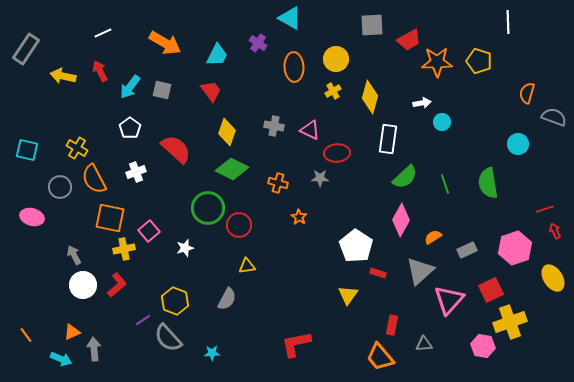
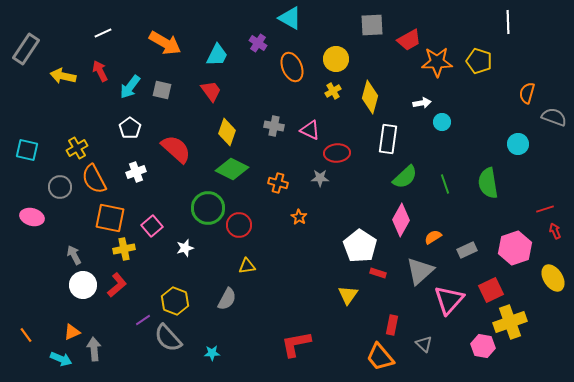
orange ellipse at (294, 67): moved 2 px left; rotated 20 degrees counterclockwise
yellow cross at (77, 148): rotated 30 degrees clockwise
pink square at (149, 231): moved 3 px right, 5 px up
white pentagon at (356, 246): moved 4 px right
gray triangle at (424, 344): rotated 48 degrees clockwise
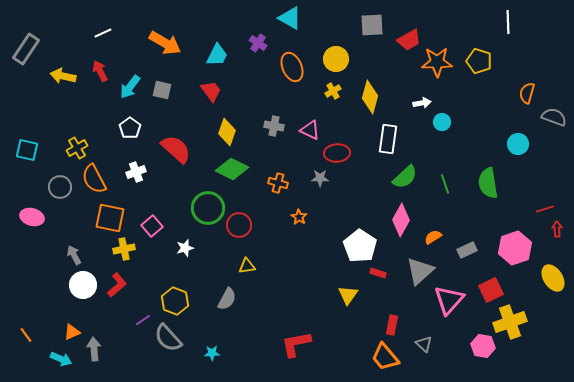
red arrow at (555, 231): moved 2 px right, 2 px up; rotated 21 degrees clockwise
orange trapezoid at (380, 357): moved 5 px right
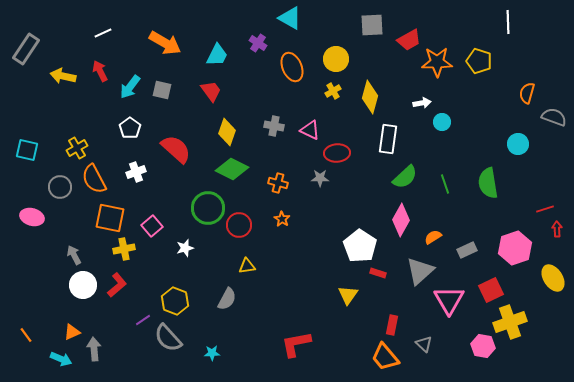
orange star at (299, 217): moved 17 px left, 2 px down
pink triangle at (449, 300): rotated 12 degrees counterclockwise
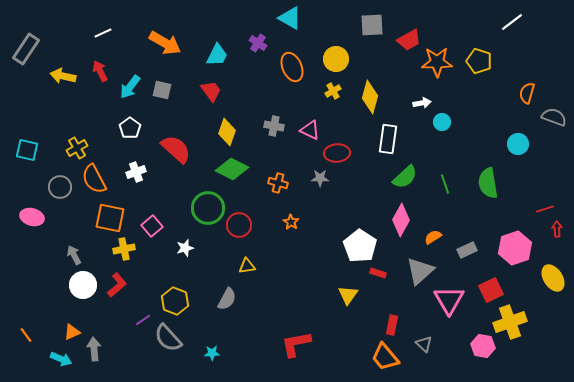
white line at (508, 22): moved 4 px right; rotated 55 degrees clockwise
orange star at (282, 219): moved 9 px right, 3 px down
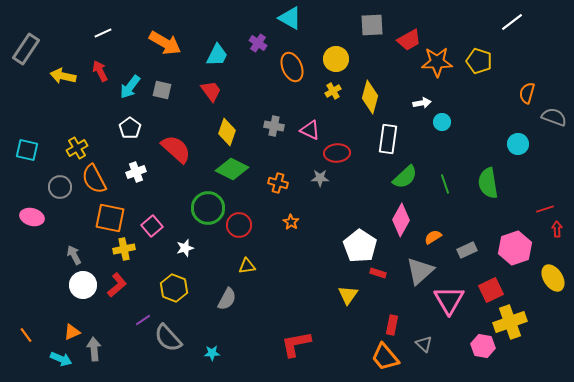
yellow hexagon at (175, 301): moved 1 px left, 13 px up
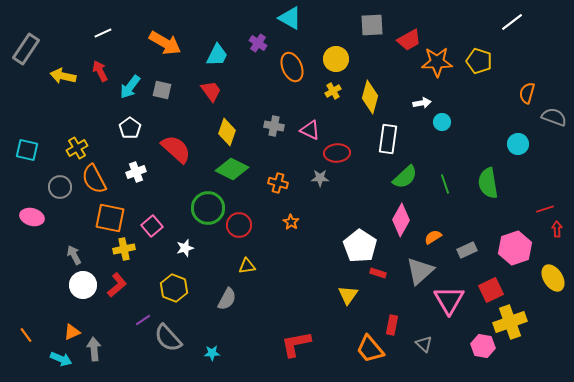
orange trapezoid at (385, 357): moved 15 px left, 8 px up
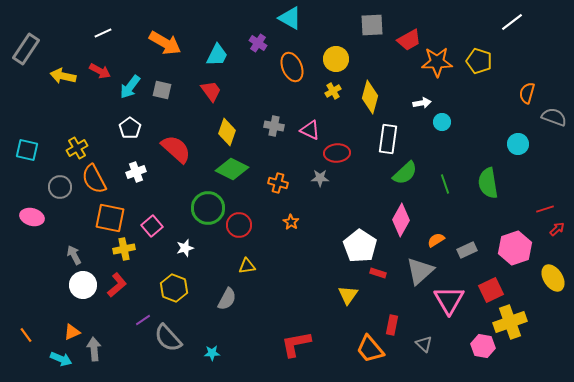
red arrow at (100, 71): rotated 145 degrees clockwise
green semicircle at (405, 177): moved 4 px up
red arrow at (557, 229): rotated 49 degrees clockwise
orange semicircle at (433, 237): moved 3 px right, 3 px down
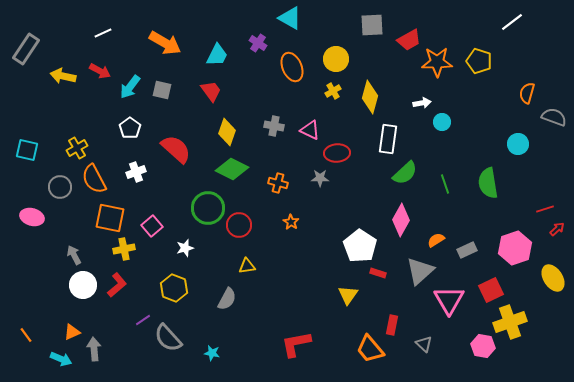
cyan star at (212, 353): rotated 14 degrees clockwise
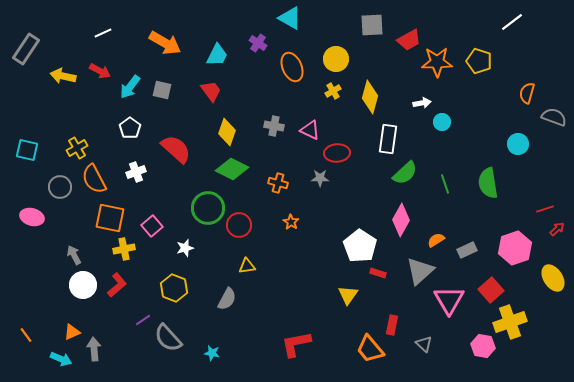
red square at (491, 290): rotated 15 degrees counterclockwise
